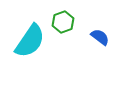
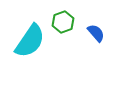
blue semicircle: moved 4 px left, 4 px up; rotated 12 degrees clockwise
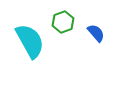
cyan semicircle: rotated 63 degrees counterclockwise
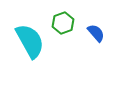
green hexagon: moved 1 px down
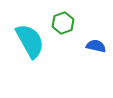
blue semicircle: moved 13 px down; rotated 36 degrees counterclockwise
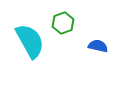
blue semicircle: moved 2 px right
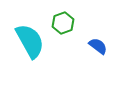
blue semicircle: rotated 24 degrees clockwise
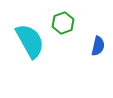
blue semicircle: rotated 66 degrees clockwise
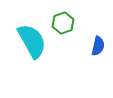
cyan semicircle: moved 2 px right
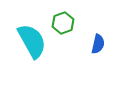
blue semicircle: moved 2 px up
